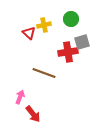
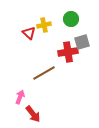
brown line: rotated 50 degrees counterclockwise
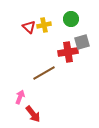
red triangle: moved 6 px up
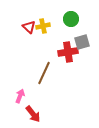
yellow cross: moved 1 px left, 1 px down
brown line: rotated 35 degrees counterclockwise
pink arrow: moved 1 px up
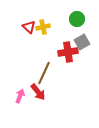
green circle: moved 6 px right
yellow cross: moved 1 px down
gray square: rotated 14 degrees counterclockwise
red arrow: moved 5 px right, 22 px up
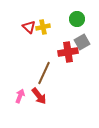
red arrow: moved 1 px right, 4 px down
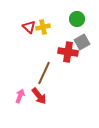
red cross: rotated 18 degrees clockwise
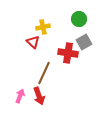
green circle: moved 2 px right
red triangle: moved 4 px right, 15 px down
gray square: moved 2 px right
red cross: moved 1 px down
red arrow: rotated 18 degrees clockwise
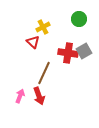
yellow cross: rotated 16 degrees counterclockwise
gray square: moved 9 px down
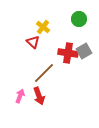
yellow cross: rotated 24 degrees counterclockwise
brown line: rotated 20 degrees clockwise
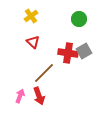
yellow cross: moved 12 px left, 11 px up; rotated 16 degrees clockwise
